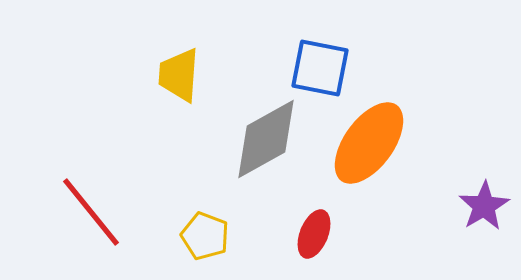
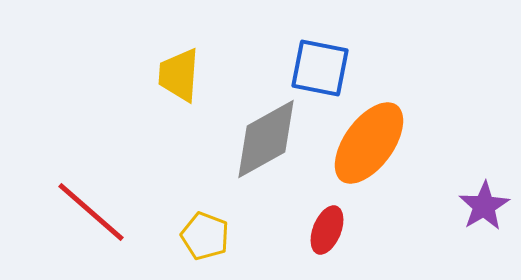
red line: rotated 10 degrees counterclockwise
red ellipse: moved 13 px right, 4 px up
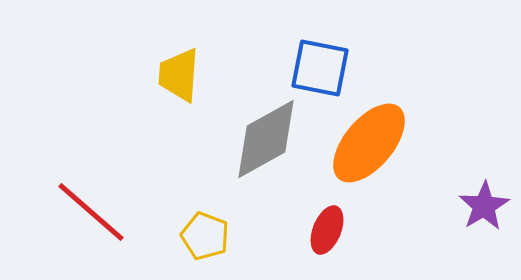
orange ellipse: rotated 4 degrees clockwise
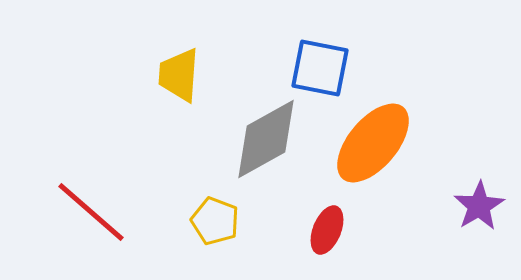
orange ellipse: moved 4 px right
purple star: moved 5 px left
yellow pentagon: moved 10 px right, 15 px up
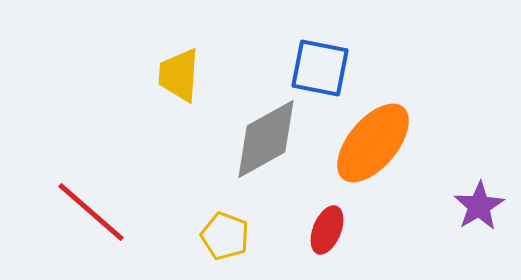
yellow pentagon: moved 10 px right, 15 px down
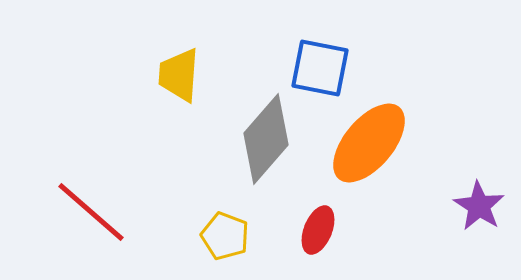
gray diamond: rotated 20 degrees counterclockwise
orange ellipse: moved 4 px left
purple star: rotated 9 degrees counterclockwise
red ellipse: moved 9 px left
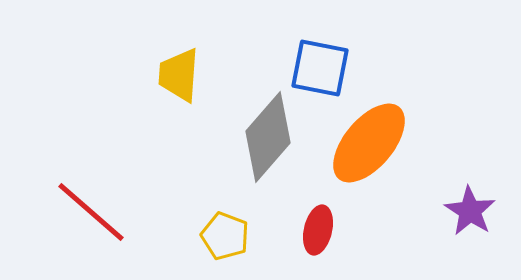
gray diamond: moved 2 px right, 2 px up
purple star: moved 9 px left, 5 px down
red ellipse: rotated 9 degrees counterclockwise
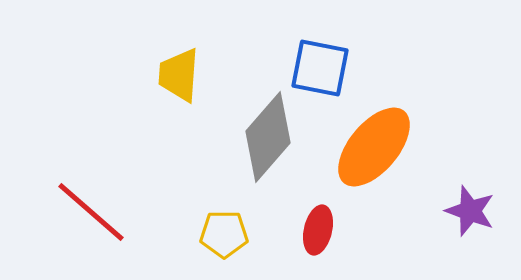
orange ellipse: moved 5 px right, 4 px down
purple star: rotated 12 degrees counterclockwise
yellow pentagon: moved 1 px left, 2 px up; rotated 21 degrees counterclockwise
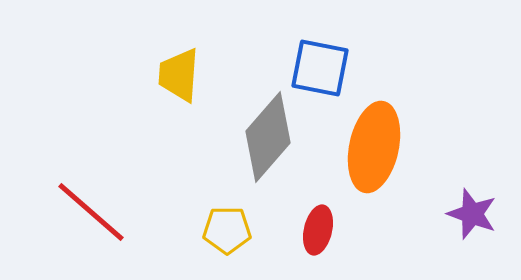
orange ellipse: rotated 28 degrees counterclockwise
purple star: moved 2 px right, 3 px down
yellow pentagon: moved 3 px right, 4 px up
